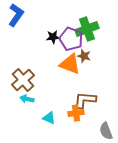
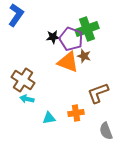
orange triangle: moved 2 px left, 2 px up
brown cross: rotated 15 degrees counterclockwise
brown L-shape: moved 13 px right, 7 px up; rotated 25 degrees counterclockwise
cyan triangle: rotated 32 degrees counterclockwise
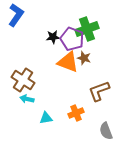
purple pentagon: moved 1 px right
brown star: moved 2 px down
brown L-shape: moved 1 px right, 2 px up
orange cross: rotated 14 degrees counterclockwise
cyan triangle: moved 3 px left
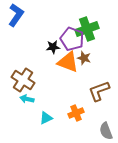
black star: moved 10 px down
cyan triangle: rotated 16 degrees counterclockwise
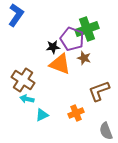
orange triangle: moved 8 px left, 2 px down
cyan triangle: moved 4 px left, 3 px up
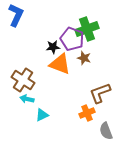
blue L-shape: rotated 10 degrees counterclockwise
brown L-shape: moved 1 px right, 2 px down
orange cross: moved 11 px right
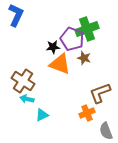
brown cross: moved 1 px down
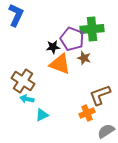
green cross: moved 5 px right; rotated 15 degrees clockwise
brown L-shape: moved 2 px down
gray semicircle: rotated 78 degrees clockwise
